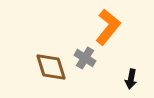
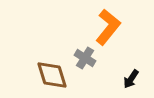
brown diamond: moved 1 px right, 8 px down
black arrow: rotated 24 degrees clockwise
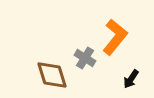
orange L-shape: moved 7 px right, 10 px down
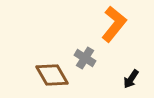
orange L-shape: moved 1 px left, 13 px up
brown diamond: rotated 12 degrees counterclockwise
